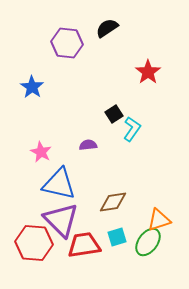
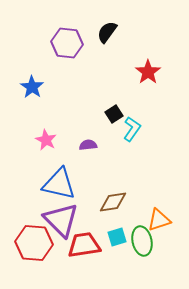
black semicircle: moved 4 px down; rotated 20 degrees counterclockwise
pink star: moved 5 px right, 12 px up
green ellipse: moved 6 px left, 1 px up; rotated 48 degrees counterclockwise
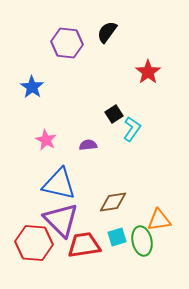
orange triangle: rotated 10 degrees clockwise
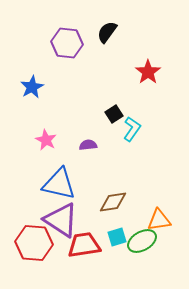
blue star: rotated 10 degrees clockwise
purple triangle: rotated 12 degrees counterclockwise
green ellipse: rotated 72 degrees clockwise
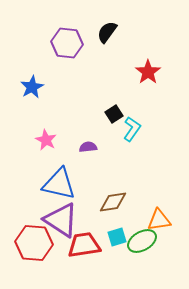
purple semicircle: moved 2 px down
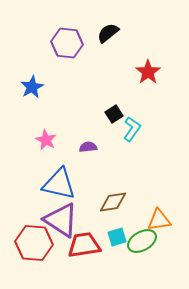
black semicircle: moved 1 px right, 1 px down; rotated 15 degrees clockwise
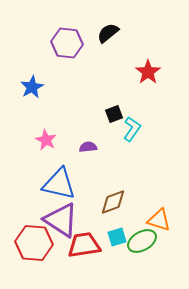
black square: rotated 12 degrees clockwise
brown diamond: rotated 12 degrees counterclockwise
orange triangle: rotated 25 degrees clockwise
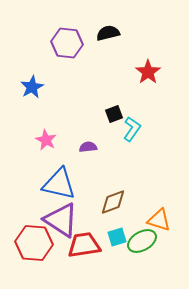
black semicircle: rotated 25 degrees clockwise
